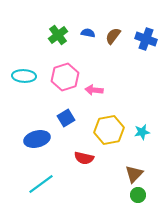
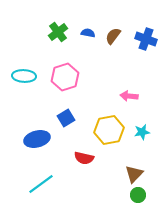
green cross: moved 3 px up
pink arrow: moved 35 px right, 6 px down
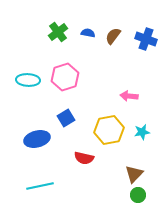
cyan ellipse: moved 4 px right, 4 px down
cyan line: moved 1 px left, 2 px down; rotated 24 degrees clockwise
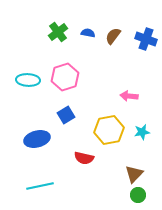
blue square: moved 3 px up
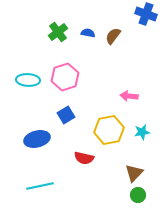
blue cross: moved 25 px up
brown triangle: moved 1 px up
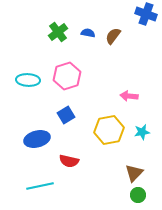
pink hexagon: moved 2 px right, 1 px up
red semicircle: moved 15 px left, 3 px down
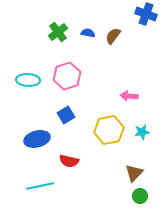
green circle: moved 2 px right, 1 px down
